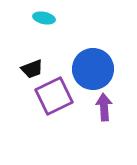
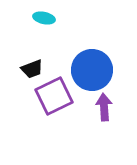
blue circle: moved 1 px left, 1 px down
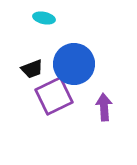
blue circle: moved 18 px left, 6 px up
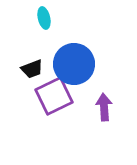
cyan ellipse: rotated 65 degrees clockwise
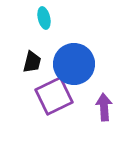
black trapezoid: moved 7 px up; rotated 55 degrees counterclockwise
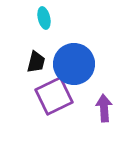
black trapezoid: moved 4 px right
purple arrow: moved 1 px down
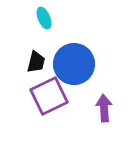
cyan ellipse: rotated 10 degrees counterclockwise
purple square: moved 5 px left
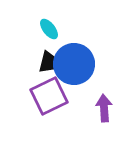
cyan ellipse: moved 5 px right, 11 px down; rotated 15 degrees counterclockwise
black trapezoid: moved 12 px right
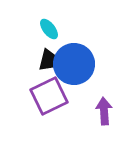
black trapezoid: moved 2 px up
purple arrow: moved 3 px down
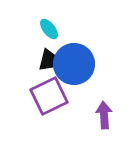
purple arrow: moved 4 px down
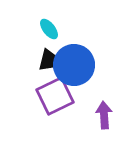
blue circle: moved 1 px down
purple square: moved 6 px right
